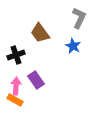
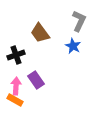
gray L-shape: moved 3 px down
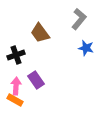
gray L-shape: moved 2 px up; rotated 15 degrees clockwise
blue star: moved 13 px right, 2 px down; rotated 14 degrees counterclockwise
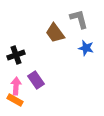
gray L-shape: rotated 55 degrees counterclockwise
brown trapezoid: moved 15 px right
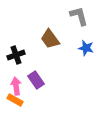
gray L-shape: moved 3 px up
brown trapezoid: moved 5 px left, 6 px down
pink arrow: rotated 12 degrees counterclockwise
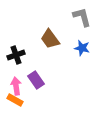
gray L-shape: moved 3 px right, 1 px down
blue star: moved 4 px left
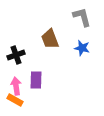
brown trapezoid: rotated 15 degrees clockwise
purple rectangle: rotated 36 degrees clockwise
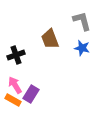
gray L-shape: moved 4 px down
purple rectangle: moved 5 px left, 14 px down; rotated 30 degrees clockwise
pink arrow: moved 1 px left, 1 px up; rotated 24 degrees counterclockwise
orange rectangle: moved 2 px left
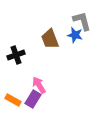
blue star: moved 7 px left, 13 px up
pink arrow: moved 24 px right
purple rectangle: moved 2 px right, 5 px down
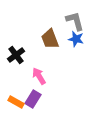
gray L-shape: moved 7 px left
blue star: moved 1 px right, 4 px down
black cross: rotated 18 degrees counterclockwise
pink arrow: moved 9 px up
orange rectangle: moved 3 px right, 2 px down
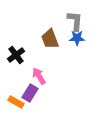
gray L-shape: rotated 20 degrees clockwise
blue star: moved 1 px right, 1 px up; rotated 14 degrees counterclockwise
purple rectangle: moved 3 px left, 6 px up
